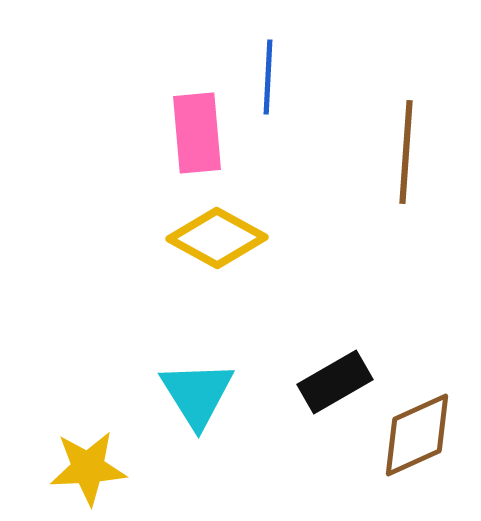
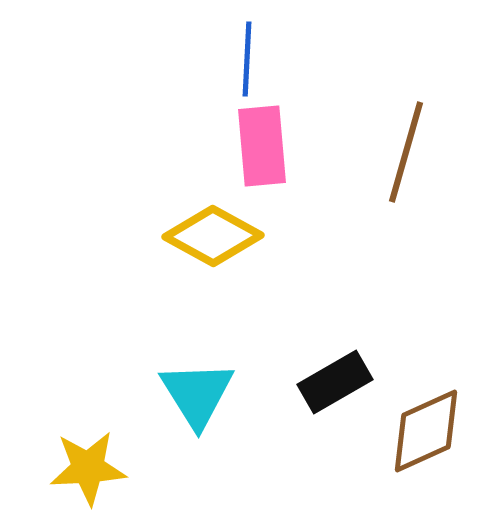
blue line: moved 21 px left, 18 px up
pink rectangle: moved 65 px right, 13 px down
brown line: rotated 12 degrees clockwise
yellow diamond: moved 4 px left, 2 px up
brown diamond: moved 9 px right, 4 px up
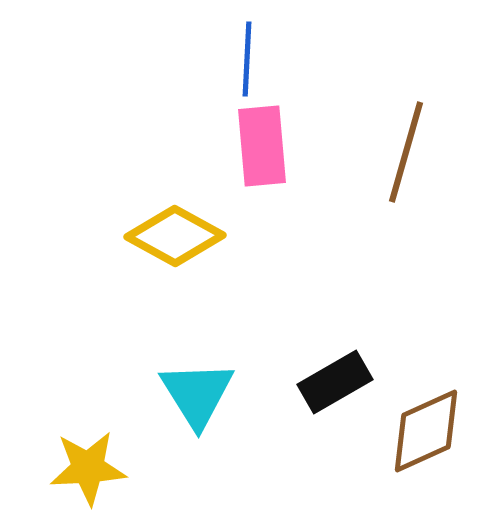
yellow diamond: moved 38 px left
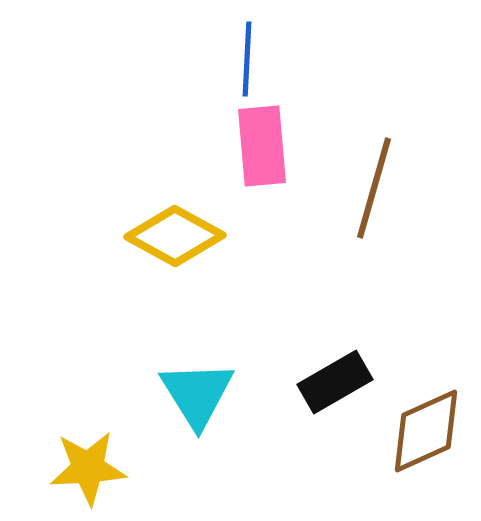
brown line: moved 32 px left, 36 px down
